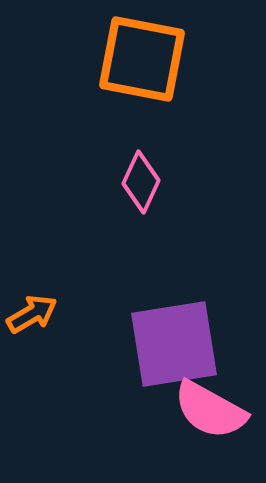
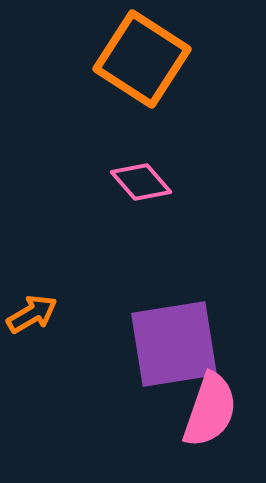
orange square: rotated 22 degrees clockwise
pink diamond: rotated 66 degrees counterclockwise
pink semicircle: rotated 100 degrees counterclockwise
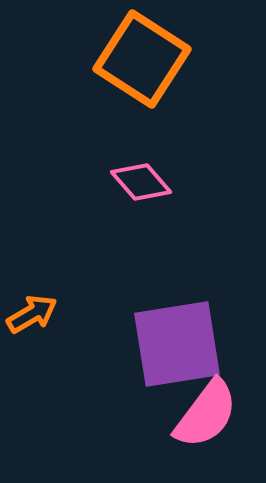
purple square: moved 3 px right
pink semicircle: moved 4 px left, 4 px down; rotated 18 degrees clockwise
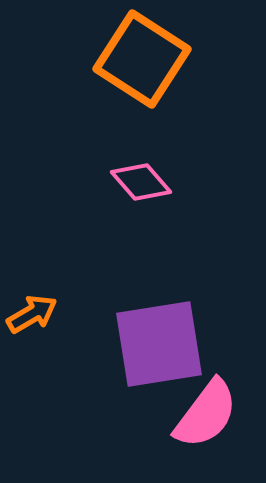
purple square: moved 18 px left
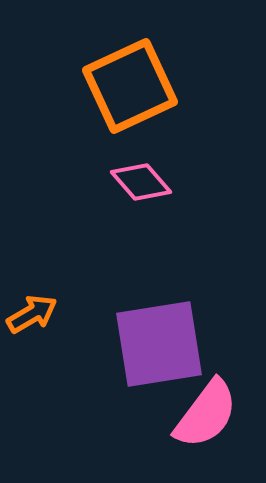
orange square: moved 12 px left, 27 px down; rotated 32 degrees clockwise
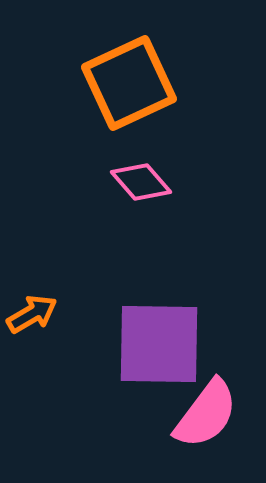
orange square: moved 1 px left, 3 px up
purple square: rotated 10 degrees clockwise
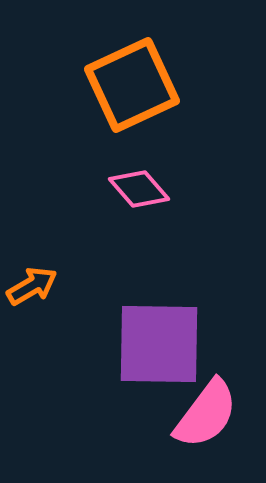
orange square: moved 3 px right, 2 px down
pink diamond: moved 2 px left, 7 px down
orange arrow: moved 28 px up
